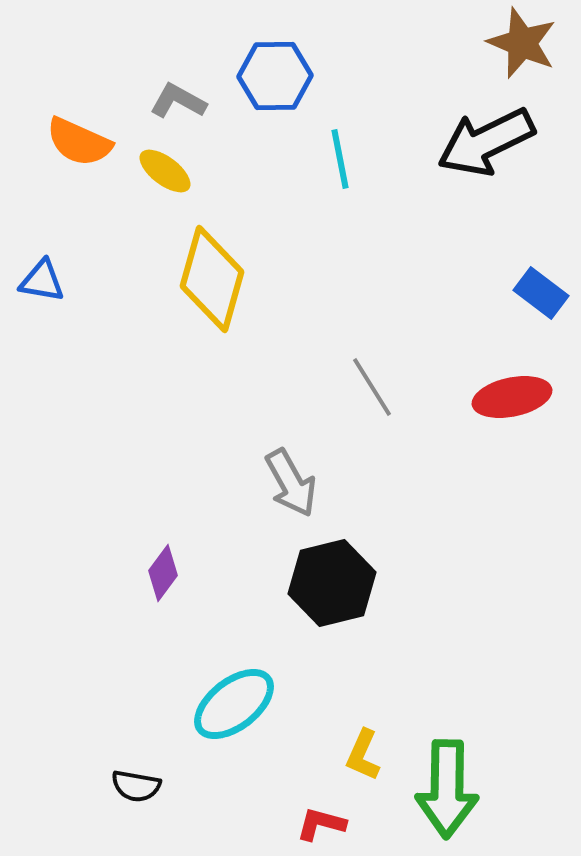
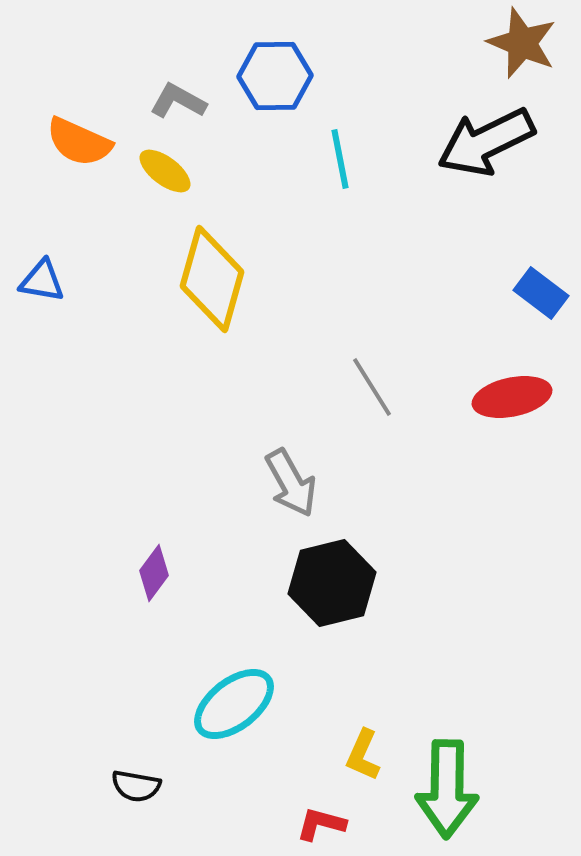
purple diamond: moved 9 px left
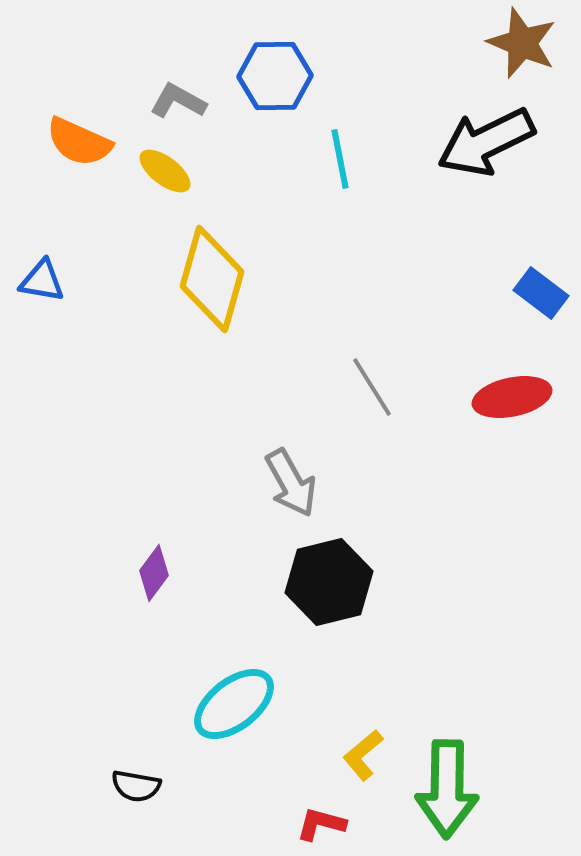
black hexagon: moved 3 px left, 1 px up
yellow L-shape: rotated 26 degrees clockwise
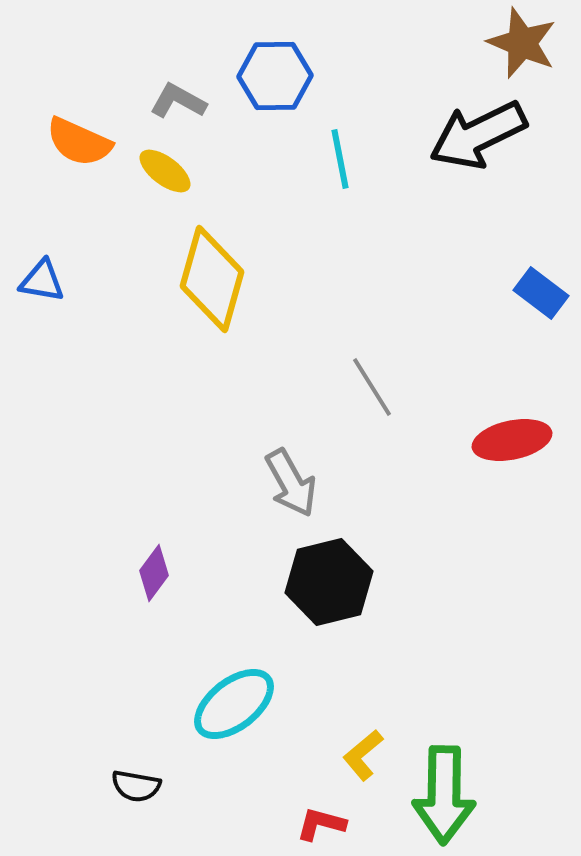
black arrow: moved 8 px left, 7 px up
red ellipse: moved 43 px down
green arrow: moved 3 px left, 6 px down
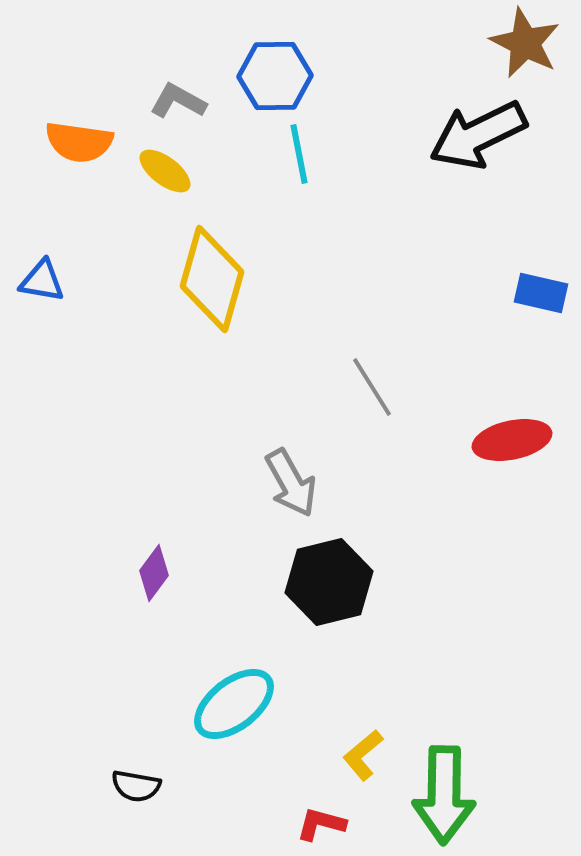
brown star: moved 3 px right; rotated 4 degrees clockwise
orange semicircle: rotated 16 degrees counterclockwise
cyan line: moved 41 px left, 5 px up
blue rectangle: rotated 24 degrees counterclockwise
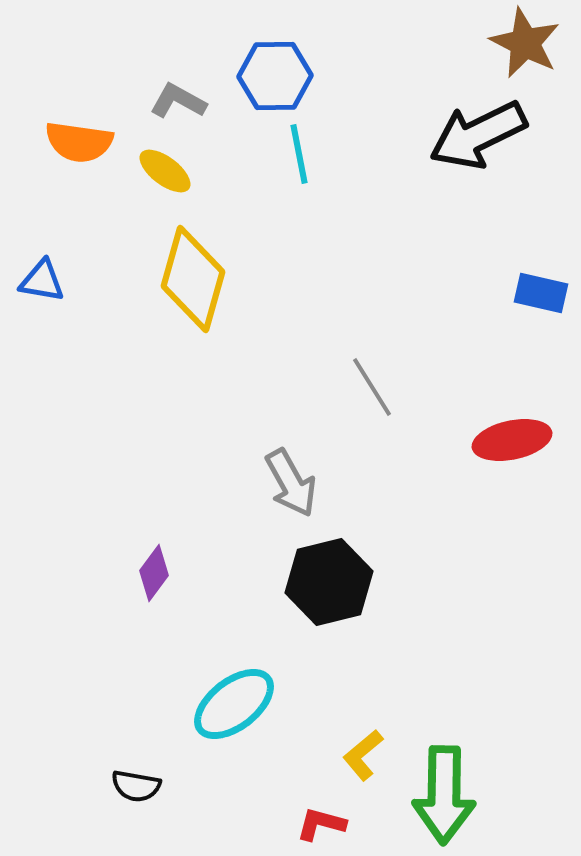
yellow diamond: moved 19 px left
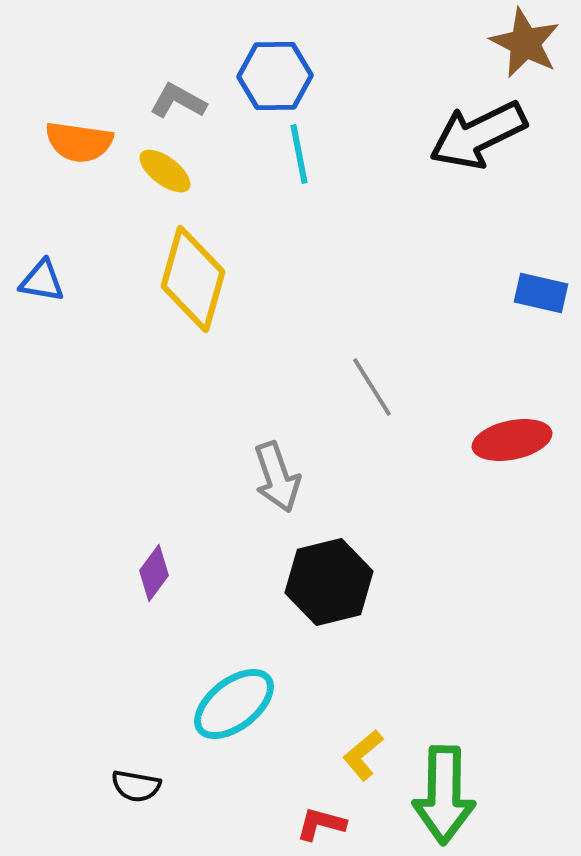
gray arrow: moved 14 px left, 6 px up; rotated 10 degrees clockwise
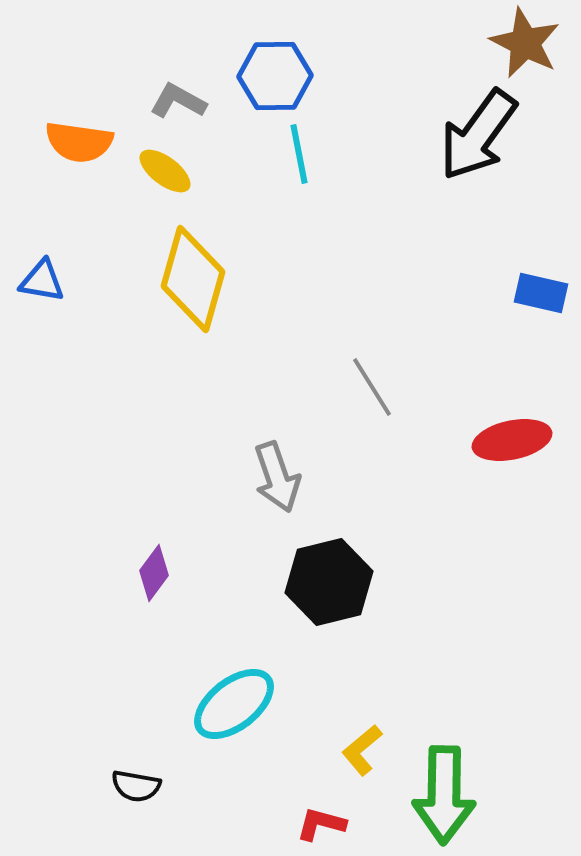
black arrow: rotated 28 degrees counterclockwise
yellow L-shape: moved 1 px left, 5 px up
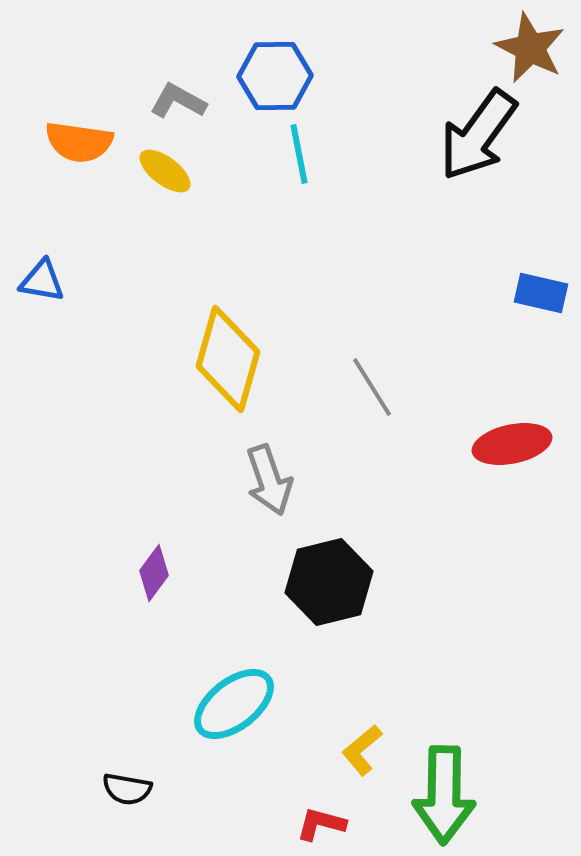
brown star: moved 5 px right, 5 px down
yellow diamond: moved 35 px right, 80 px down
red ellipse: moved 4 px down
gray arrow: moved 8 px left, 3 px down
black semicircle: moved 9 px left, 3 px down
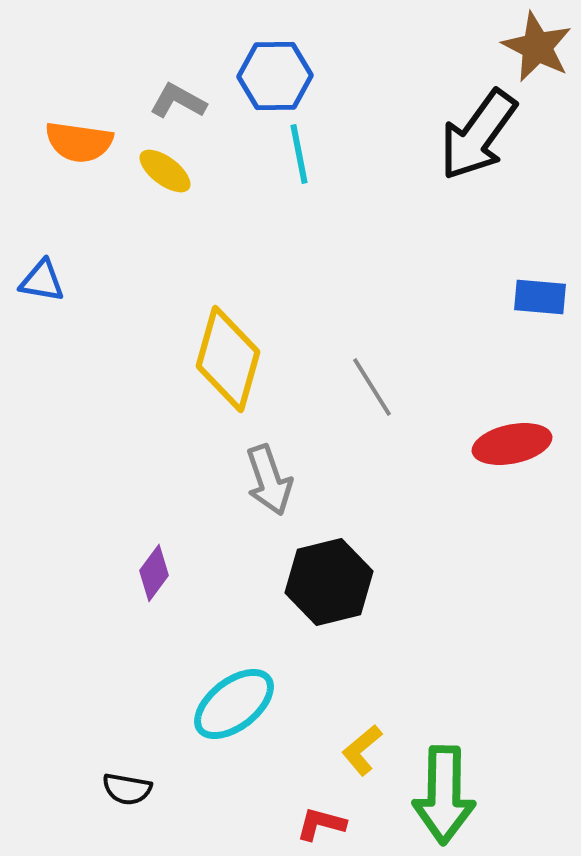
brown star: moved 7 px right, 1 px up
blue rectangle: moved 1 px left, 4 px down; rotated 8 degrees counterclockwise
